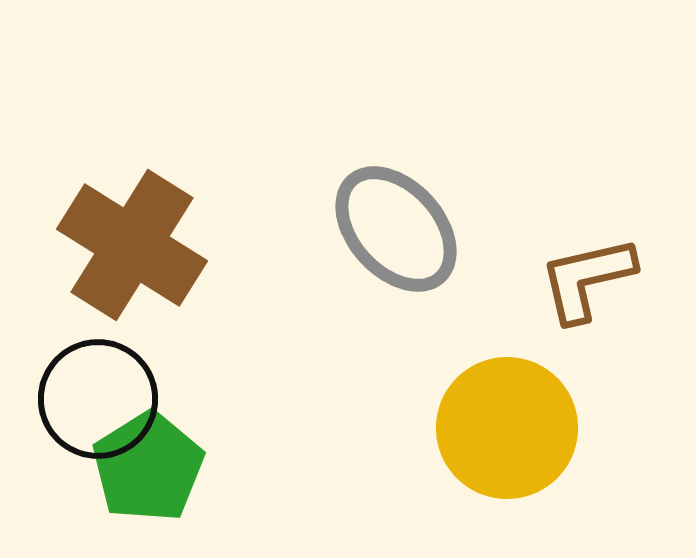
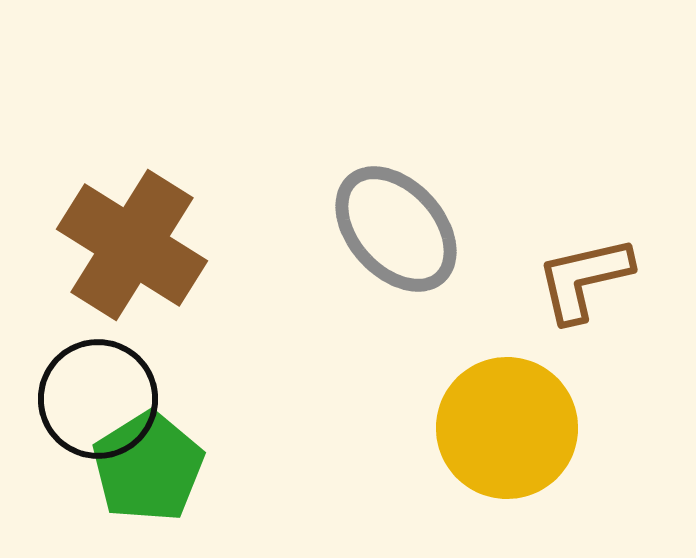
brown L-shape: moved 3 px left
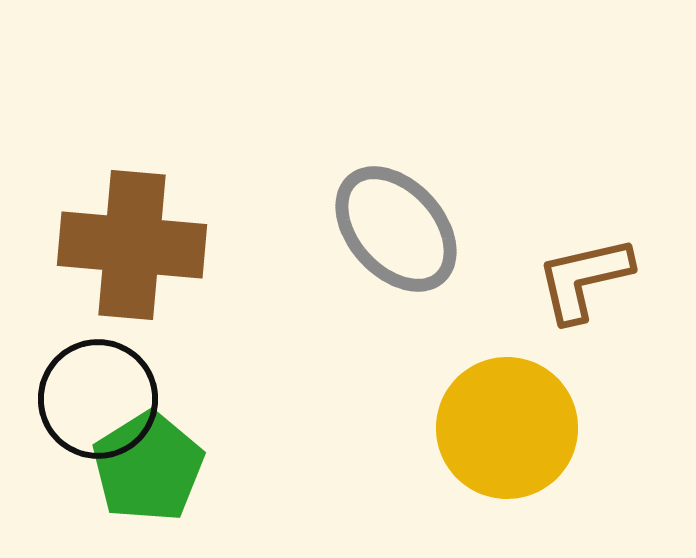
brown cross: rotated 27 degrees counterclockwise
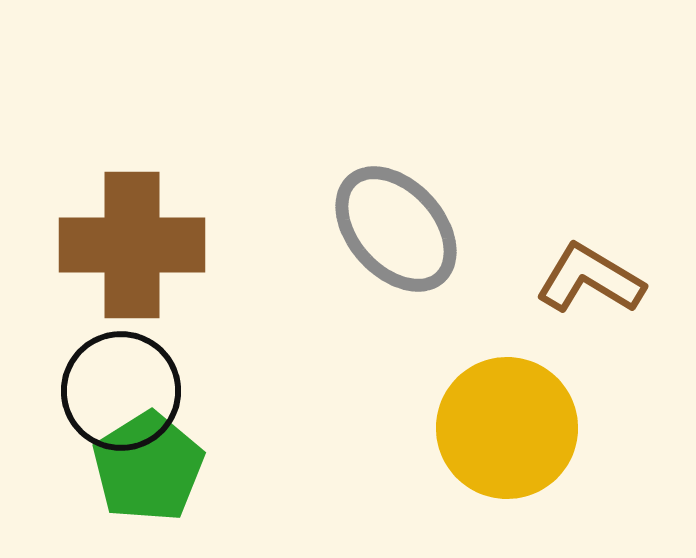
brown cross: rotated 5 degrees counterclockwise
brown L-shape: moved 6 px right; rotated 44 degrees clockwise
black circle: moved 23 px right, 8 px up
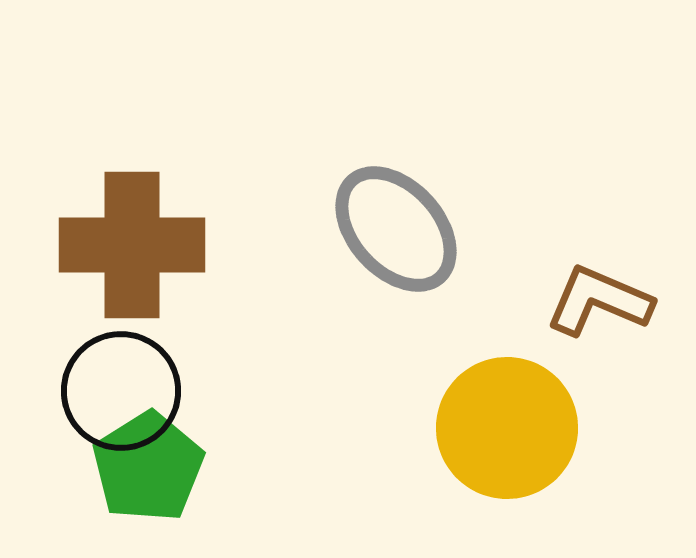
brown L-shape: moved 9 px right, 22 px down; rotated 8 degrees counterclockwise
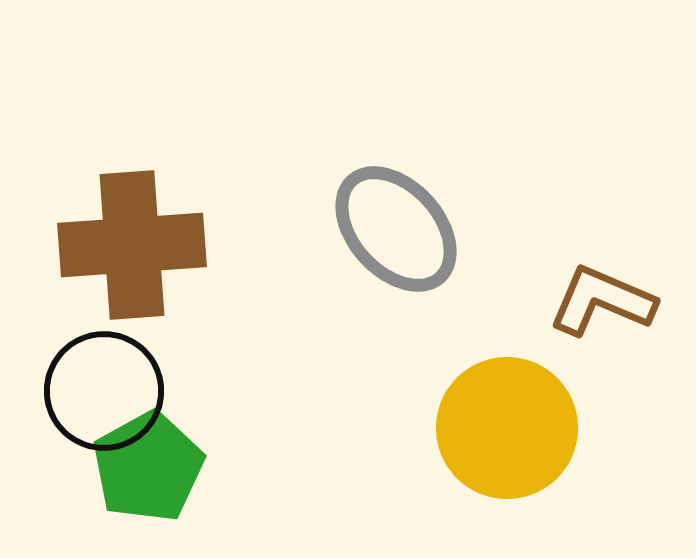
brown cross: rotated 4 degrees counterclockwise
brown L-shape: moved 3 px right
black circle: moved 17 px left
green pentagon: rotated 3 degrees clockwise
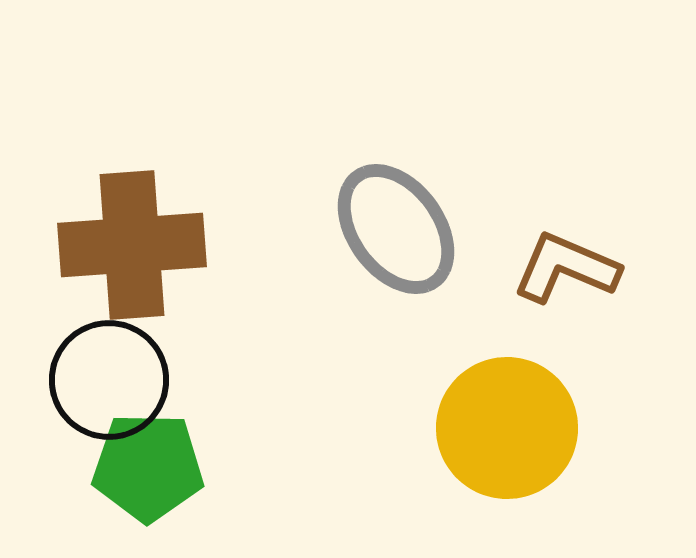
gray ellipse: rotated 6 degrees clockwise
brown L-shape: moved 36 px left, 33 px up
black circle: moved 5 px right, 11 px up
green pentagon: rotated 30 degrees clockwise
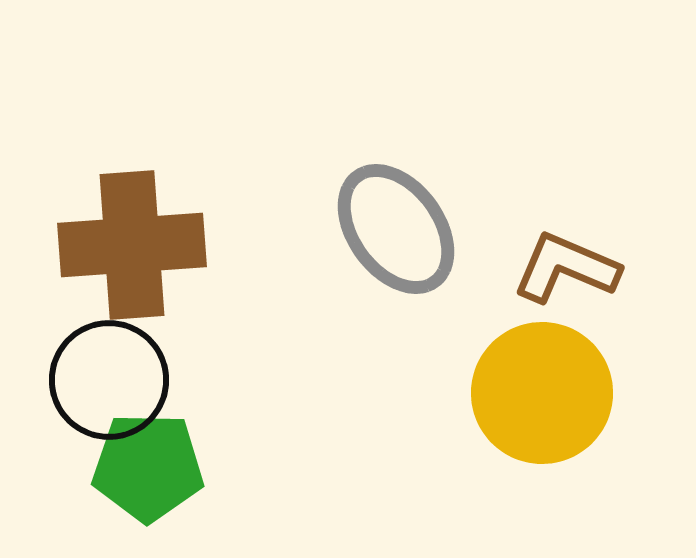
yellow circle: moved 35 px right, 35 px up
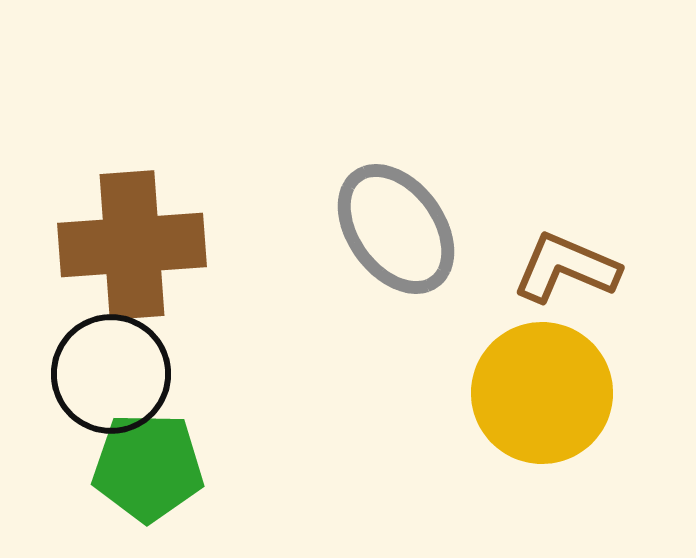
black circle: moved 2 px right, 6 px up
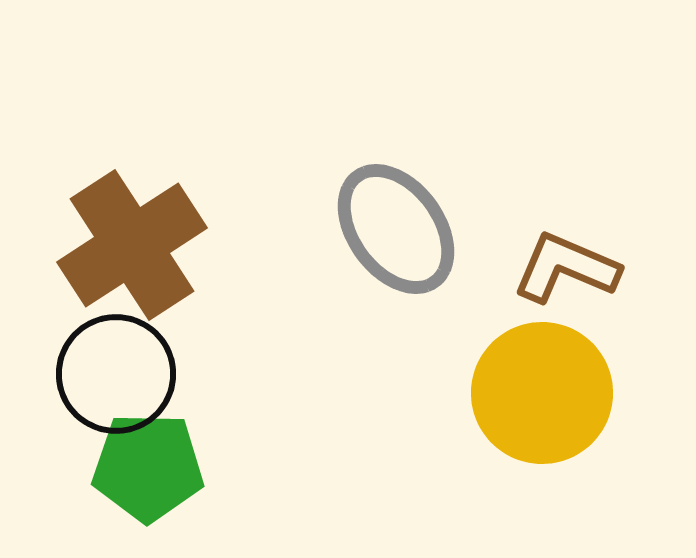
brown cross: rotated 29 degrees counterclockwise
black circle: moved 5 px right
